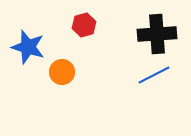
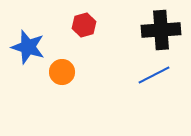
black cross: moved 4 px right, 4 px up
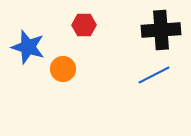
red hexagon: rotated 15 degrees clockwise
orange circle: moved 1 px right, 3 px up
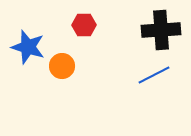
orange circle: moved 1 px left, 3 px up
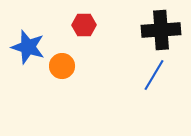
blue line: rotated 32 degrees counterclockwise
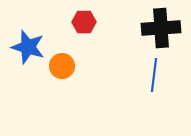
red hexagon: moved 3 px up
black cross: moved 2 px up
blue line: rotated 24 degrees counterclockwise
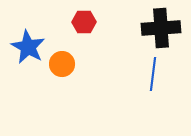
blue star: rotated 12 degrees clockwise
orange circle: moved 2 px up
blue line: moved 1 px left, 1 px up
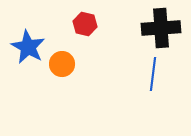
red hexagon: moved 1 px right, 2 px down; rotated 15 degrees clockwise
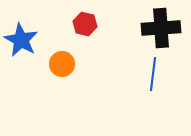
blue star: moved 7 px left, 7 px up
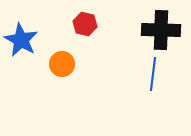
black cross: moved 2 px down; rotated 6 degrees clockwise
